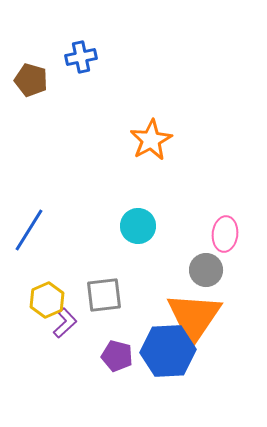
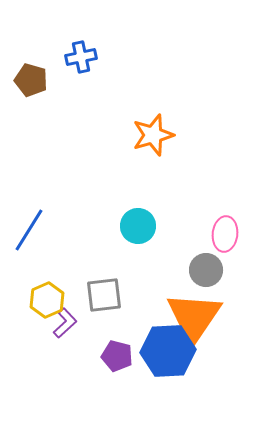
orange star: moved 2 px right, 5 px up; rotated 12 degrees clockwise
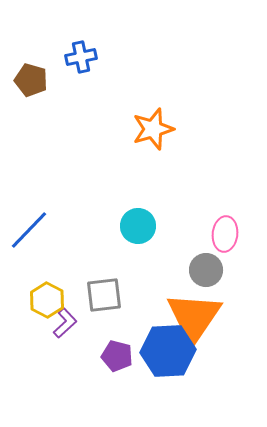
orange star: moved 6 px up
blue line: rotated 12 degrees clockwise
yellow hexagon: rotated 8 degrees counterclockwise
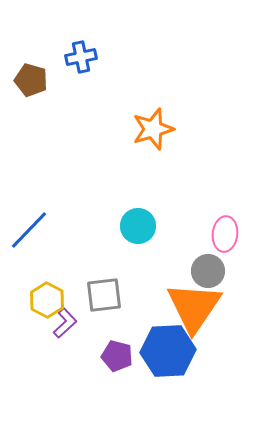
gray circle: moved 2 px right, 1 px down
orange triangle: moved 10 px up
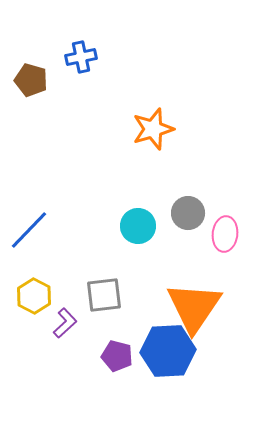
gray circle: moved 20 px left, 58 px up
yellow hexagon: moved 13 px left, 4 px up
